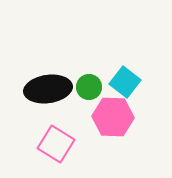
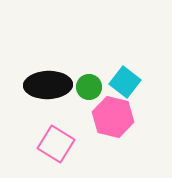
black ellipse: moved 4 px up; rotated 6 degrees clockwise
pink hexagon: rotated 12 degrees clockwise
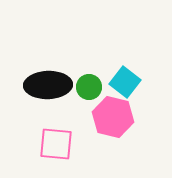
pink square: rotated 27 degrees counterclockwise
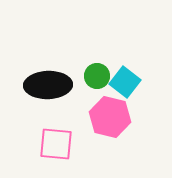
green circle: moved 8 px right, 11 px up
pink hexagon: moved 3 px left
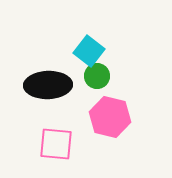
cyan square: moved 36 px left, 31 px up
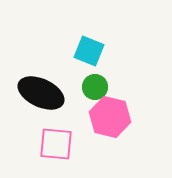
cyan square: rotated 16 degrees counterclockwise
green circle: moved 2 px left, 11 px down
black ellipse: moved 7 px left, 8 px down; rotated 27 degrees clockwise
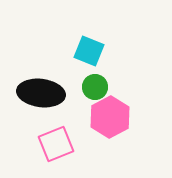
black ellipse: rotated 18 degrees counterclockwise
pink hexagon: rotated 18 degrees clockwise
pink square: rotated 27 degrees counterclockwise
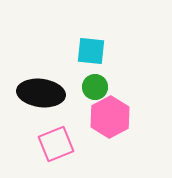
cyan square: moved 2 px right; rotated 16 degrees counterclockwise
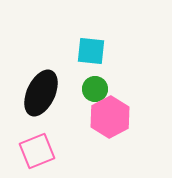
green circle: moved 2 px down
black ellipse: rotated 72 degrees counterclockwise
pink square: moved 19 px left, 7 px down
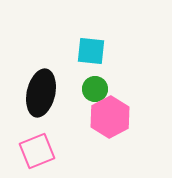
black ellipse: rotated 12 degrees counterclockwise
